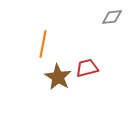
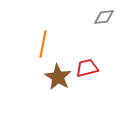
gray diamond: moved 8 px left
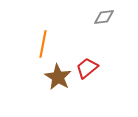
red trapezoid: rotated 25 degrees counterclockwise
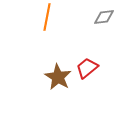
orange line: moved 4 px right, 27 px up
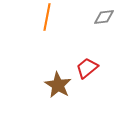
brown star: moved 8 px down
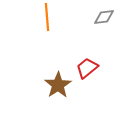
orange line: rotated 16 degrees counterclockwise
brown star: rotated 8 degrees clockwise
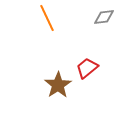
orange line: moved 1 px down; rotated 20 degrees counterclockwise
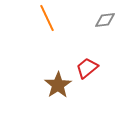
gray diamond: moved 1 px right, 3 px down
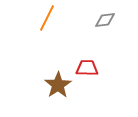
orange line: rotated 52 degrees clockwise
red trapezoid: rotated 40 degrees clockwise
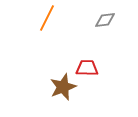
brown star: moved 5 px right, 2 px down; rotated 12 degrees clockwise
